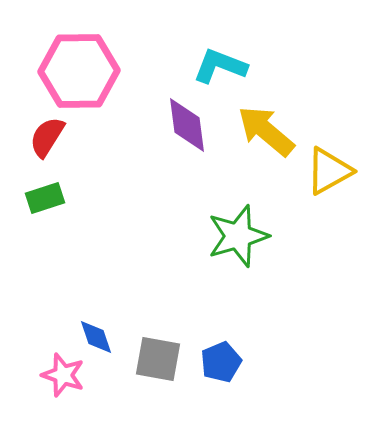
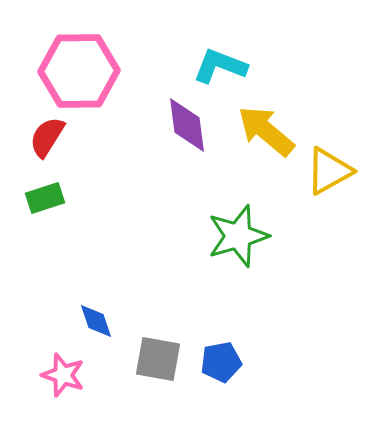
blue diamond: moved 16 px up
blue pentagon: rotated 12 degrees clockwise
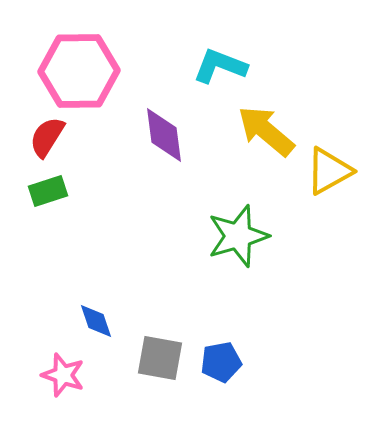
purple diamond: moved 23 px left, 10 px down
green rectangle: moved 3 px right, 7 px up
gray square: moved 2 px right, 1 px up
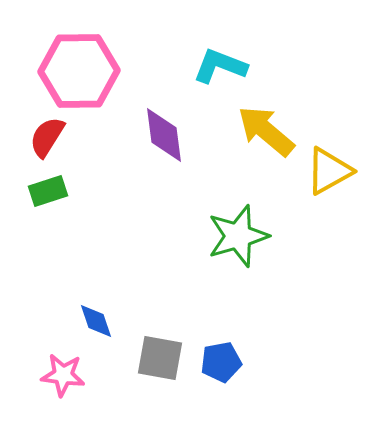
pink star: rotated 12 degrees counterclockwise
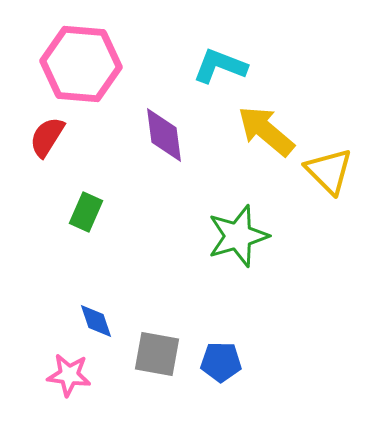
pink hexagon: moved 2 px right, 7 px up; rotated 6 degrees clockwise
yellow triangle: rotated 46 degrees counterclockwise
green rectangle: moved 38 px right, 21 px down; rotated 48 degrees counterclockwise
gray square: moved 3 px left, 4 px up
blue pentagon: rotated 12 degrees clockwise
pink star: moved 6 px right
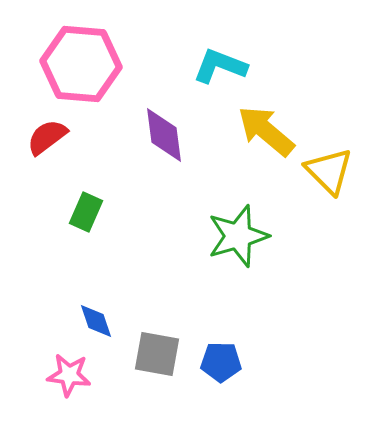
red semicircle: rotated 21 degrees clockwise
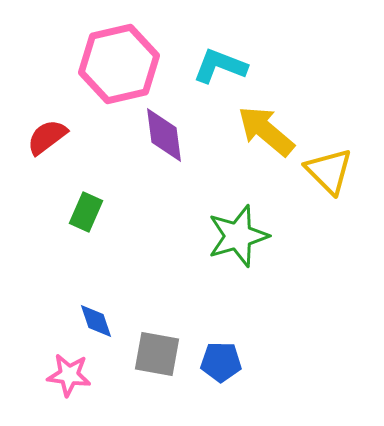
pink hexagon: moved 38 px right; rotated 18 degrees counterclockwise
